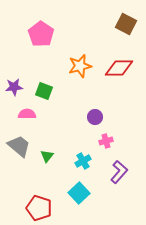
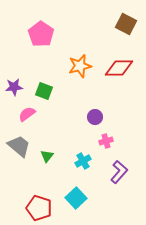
pink semicircle: rotated 36 degrees counterclockwise
cyan square: moved 3 px left, 5 px down
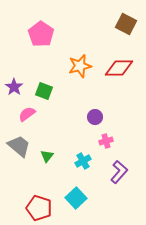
purple star: rotated 30 degrees counterclockwise
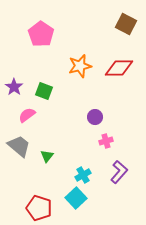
pink semicircle: moved 1 px down
cyan cross: moved 14 px down
